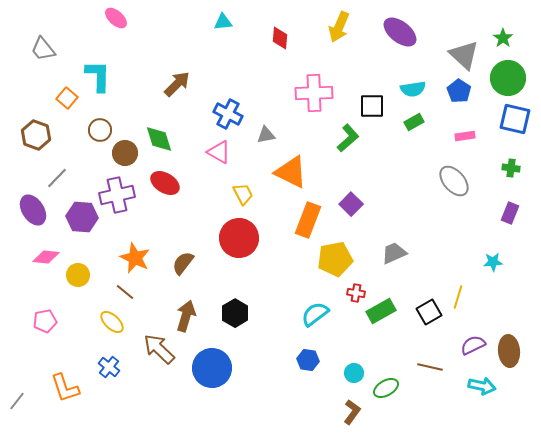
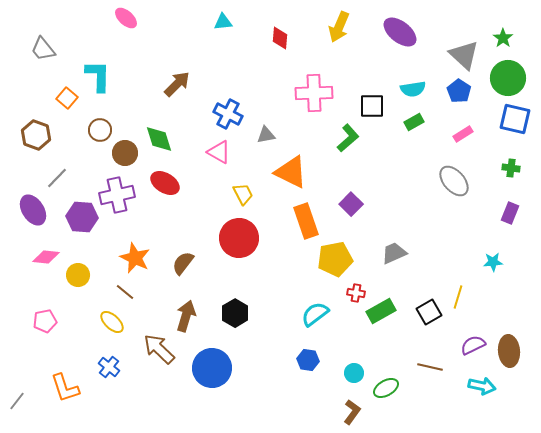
pink ellipse at (116, 18): moved 10 px right
pink rectangle at (465, 136): moved 2 px left, 2 px up; rotated 24 degrees counterclockwise
orange rectangle at (308, 220): moved 2 px left, 1 px down; rotated 40 degrees counterclockwise
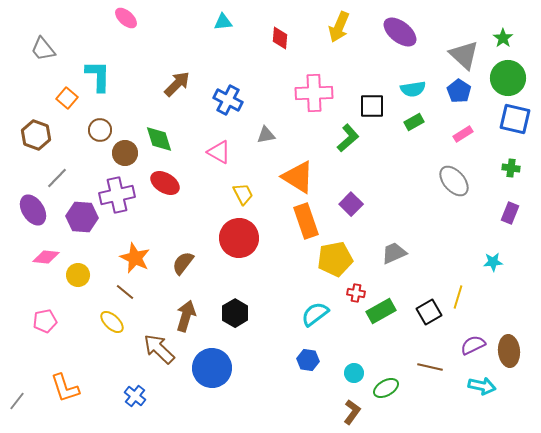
blue cross at (228, 114): moved 14 px up
orange triangle at (291, 172): moved 7 px right, 5 px down; rotated 6 degrees clockwise
blue cross at (109, 367): moved 26 px right, 29 px down
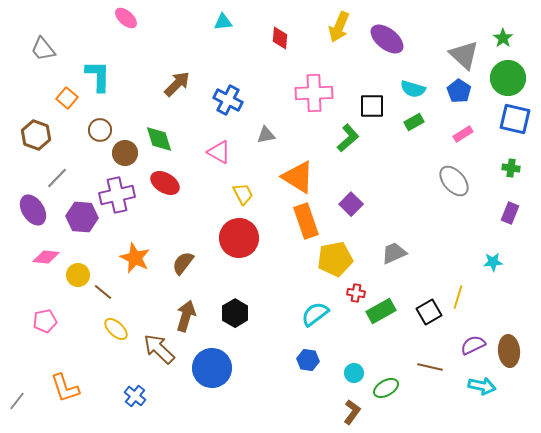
purple ellipse at (400, 32): moved 13 px left, 7 px down
cyan semicircle at (413, 89): rotated 25 degrees clockwise
brown line at (125, 292): moved 22 px left
yellow ellipse at (112, 322): moved 4 px right, 7 px down
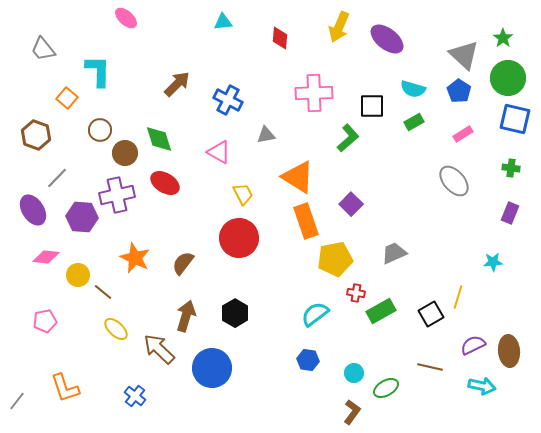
cyan L-shape at (98, 76): moved 5 px up
black square at (429, 312): moved 2 px right, 2 px down
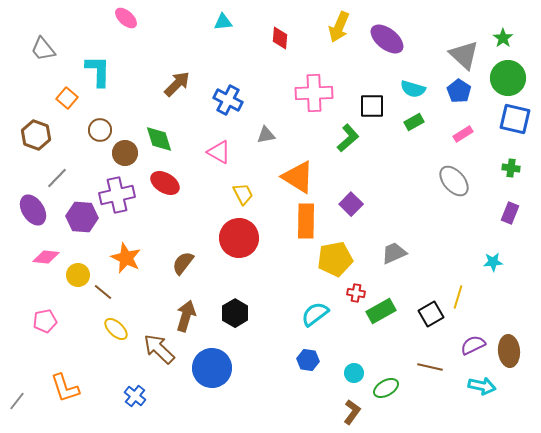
orange rectangle at (306, 221): rotated 20 degrees clockwise
orange star at (135, 258): moved 9 px left
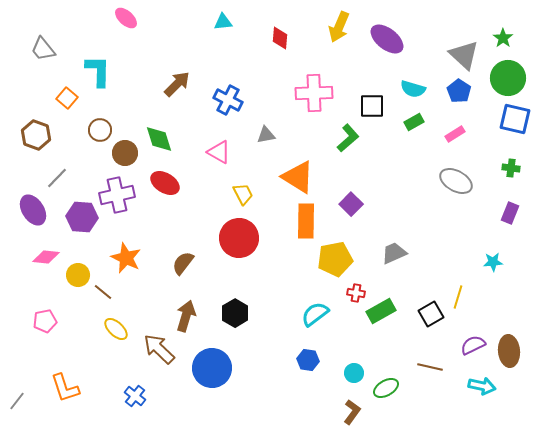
pink rectangle at (463, 134): moved 8 px left
gray ellipse at (454, 181): moved 2 px right; rotated 20 degrees counterclockwise
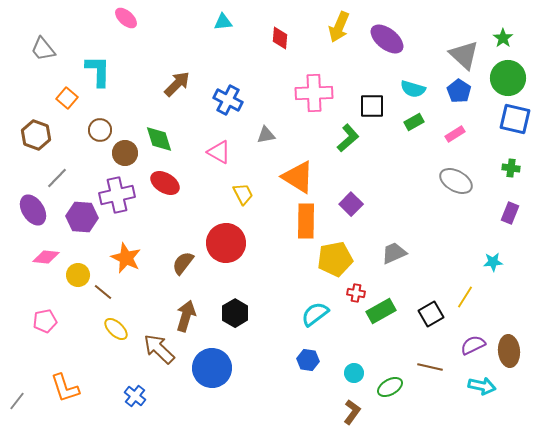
red circle at (239, 238): moved 13 px left, 5 px down
yellow line at (458, 297): moved 7 px right; rotated 15 degrees clockwise
green ellipse at (386, 388): moved 4 px right, 1 px up
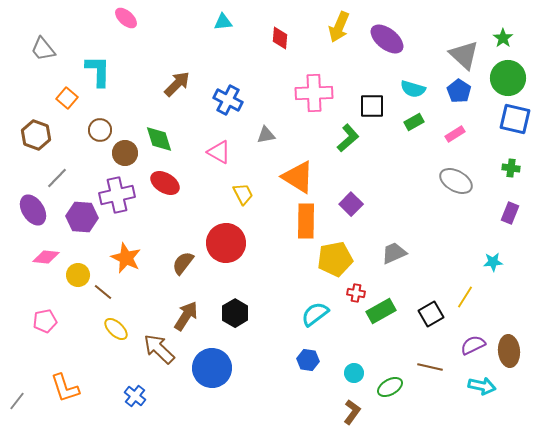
brown arrow at (186, 316): rotated 16 degrees clockwise
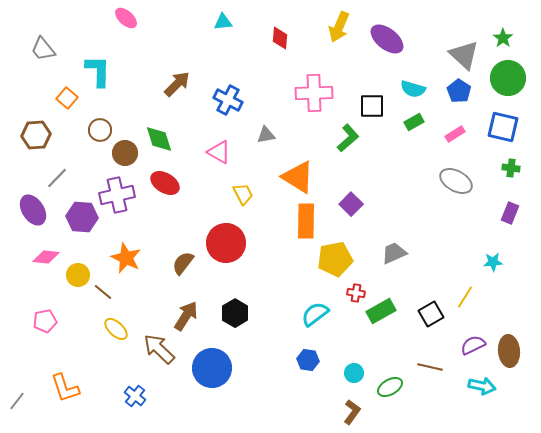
blue square at (515, 119): moved 12 px left, 8 px down
brown hexagon at (36, 135): rotated 24 degrees counterclockwise
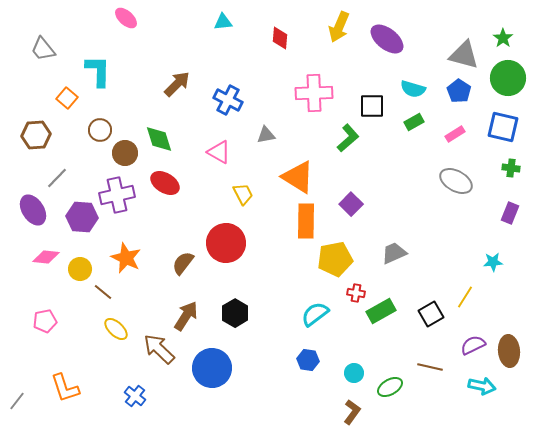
gray triangle at (464, 55): rotated 28 degrees counterclockwise
yellow circle at (78, 275): moved 2 px right, 6 px up
